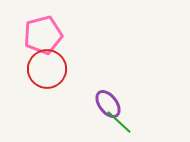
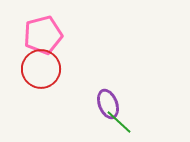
red circle: moved 6 px left
purple ellipse: rotated 16 degrees clockwise
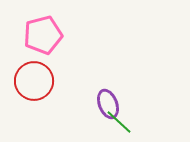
red circle: moved 7 px left, 12 px down
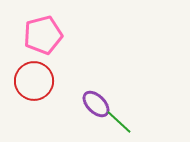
purple ellipse: moved 12 px left; rotated 24 degrees counterclockwise
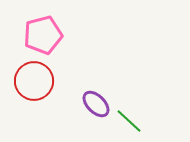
green line: moved 10 px right, 1 px up
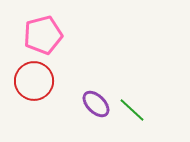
green line: moved 3 px right, 11 px up
